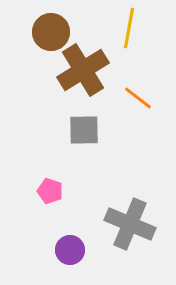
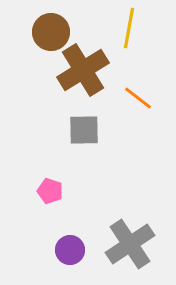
gray cross: moved 20 px down; rotated 33 degrees clockwise
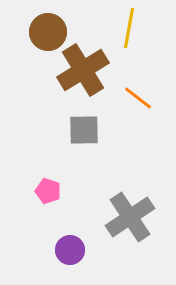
brown circle: moved 3 px left
pink pentagon: moved 2 px left
gray cross: moved 27 px up
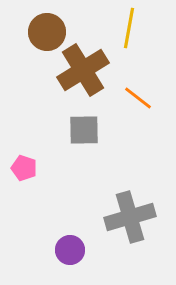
brown circle: moved 1 px left
pink pentagon: moved 24 px left, 23 px up
gray cross: rotated 18 degrees clockwise
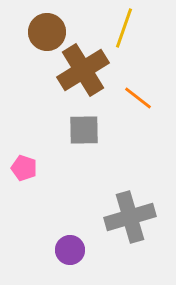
yellow line: moved 5 px left; rotated 9 degrees clockwise
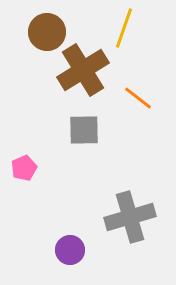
pink pentagon: rotated 30 degrees clockwise
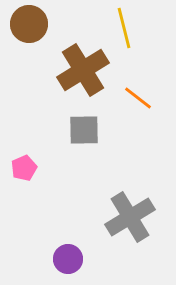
yellow line: rotated 33 degrees counterclockwise
brown circle: moved 18 px left, 8 px up
gray cross: rotated 15 degrees counterclockwise
purple circle: moved 2 px left, 9 px down
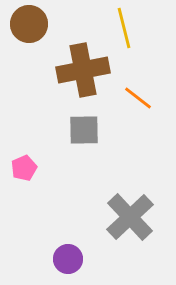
brown cross: rotated 21 degrees clockwise
gray cross: rotated 12 degrees counterclockwise
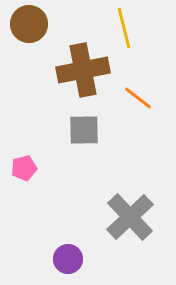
pink pentagon: rotated 10 degrees clockwise
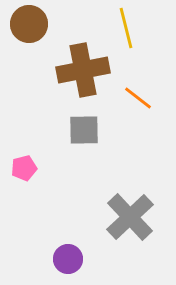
yellow line: moved 2 px right
